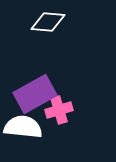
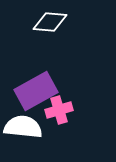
white diamond: moved 2 px right
purple rectangle: moved 1 px right, 3 px up
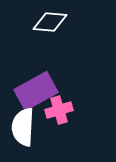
white semicircle: rotated 93 degrees counterclockwise
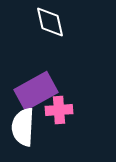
white diamond: rotated 72 degrees clockwise
pink cross: rotated 12 degrees clockwise
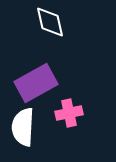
purple rectangle: moved 8 px up
pink cross: moved 10 px right, 3 px down; rotated 8 degrees counterclockwise
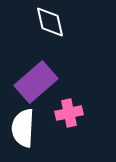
purple rectangle: moved 1 px up; rotated 12 degrees counterclockwise
white semicircle: moved 1 px down
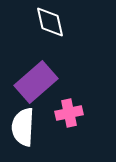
white semicircle: moved 1 px up
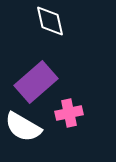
white diamond: moved 1 px up
white semicircle: rotated 63 degrees counterclockwise
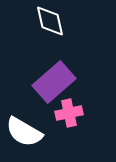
purple rectangle: moved 18 px right
white semicircle: moved 1 px right, 5 px down
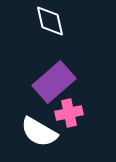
white semicircle: moved 15 px right
